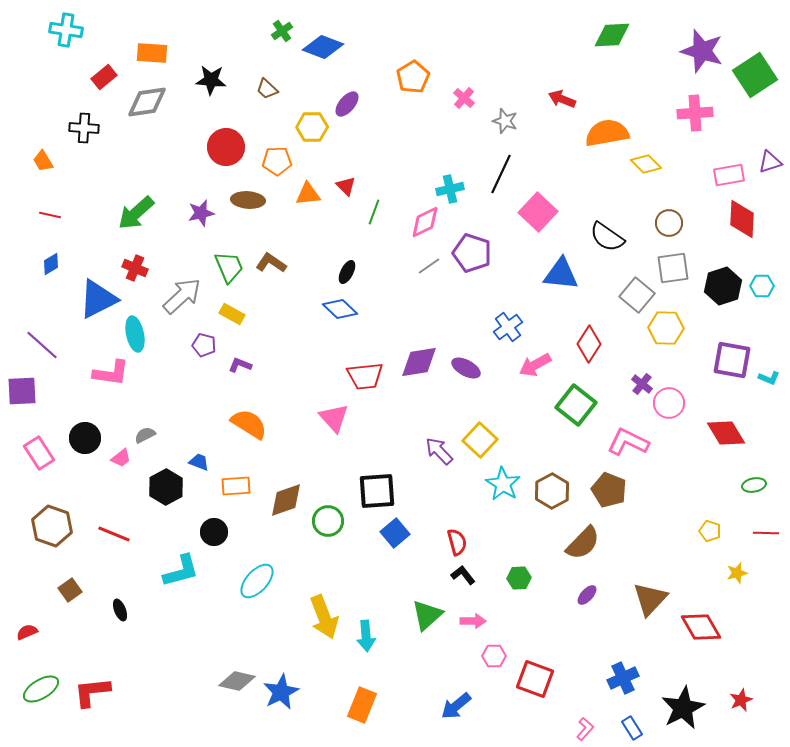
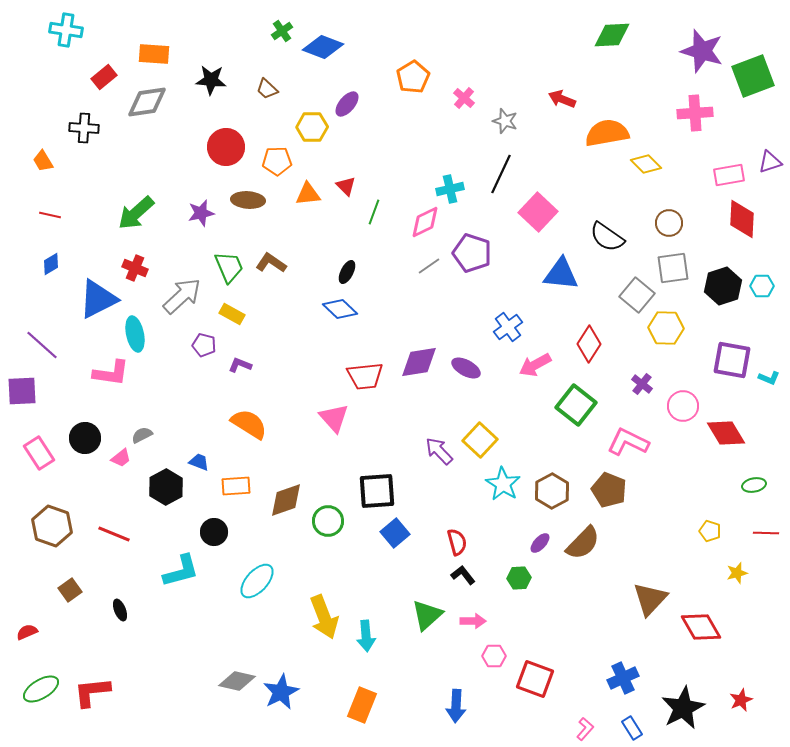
orange rectangle at (152, 53): moved 2 px right, 1 px down
green square at (755, 75): moved 2 px left, 1 px down; rotated 12 degrees clockwise
pink circle at (669, 403): moved 14 px right, 3 px down
gray semicircle at (145, 435): moved 3 px left
purple ellipse at (587, 595): moved 47 px left, 52 px up
blue arrow at (456, 706): rotated 48 degrees counterclockwise
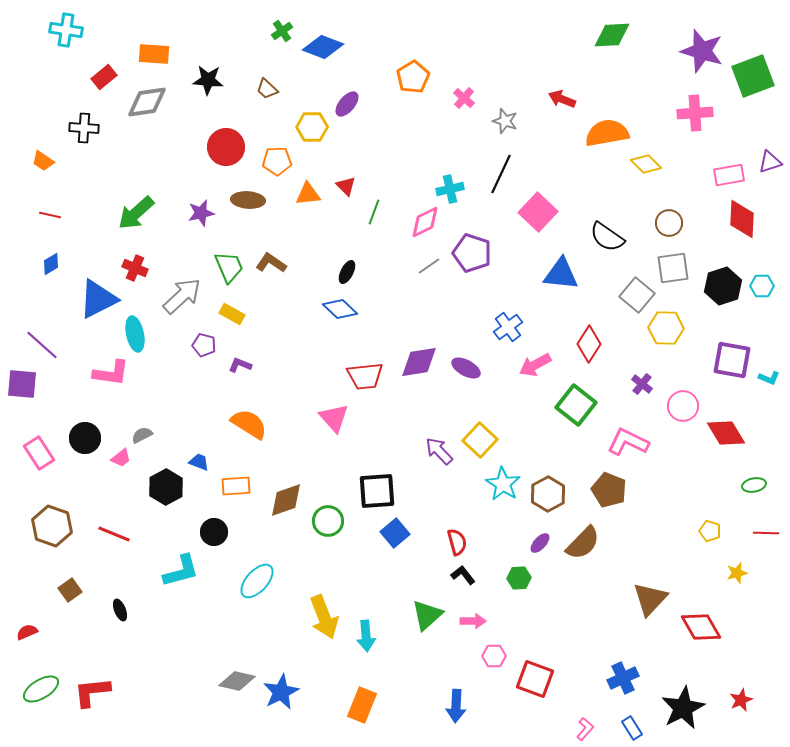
black star at (211, 80): moved 3 px left
orange trapezoid at (43, 161): rotated 25 degrees counterclockwise
purple square at (22, 391): moved 7 px up; rotated 8 degrees clockwise
brown hexagon at (552, 491): moved 4 px left, 3 px down
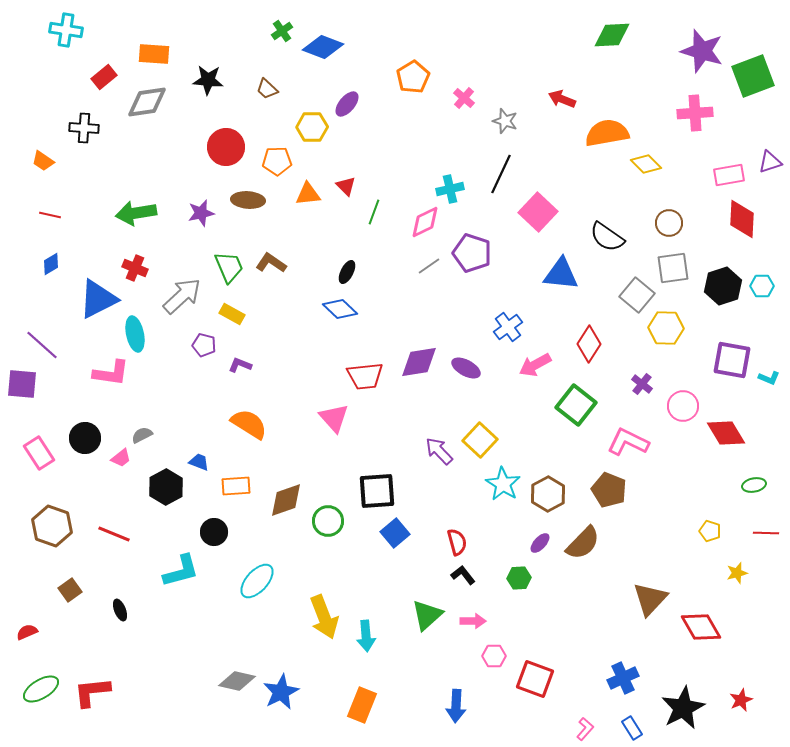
green arrow at (136, 213): rotated 33 degrees clockwise
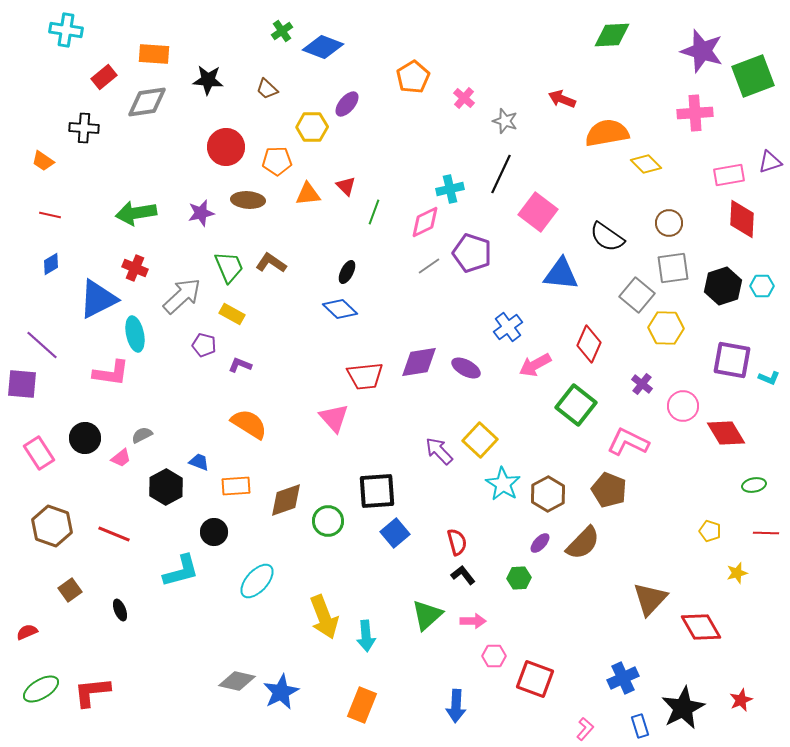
pink square at (538, 212): rotated 6 degrees counterclockwise
red diamond at (589, 344): rotated 9 degrees counterclockwise
blue rectangle at (632, 728): moved 8 px right, 2 px up; rotated 15 degrees clockwise
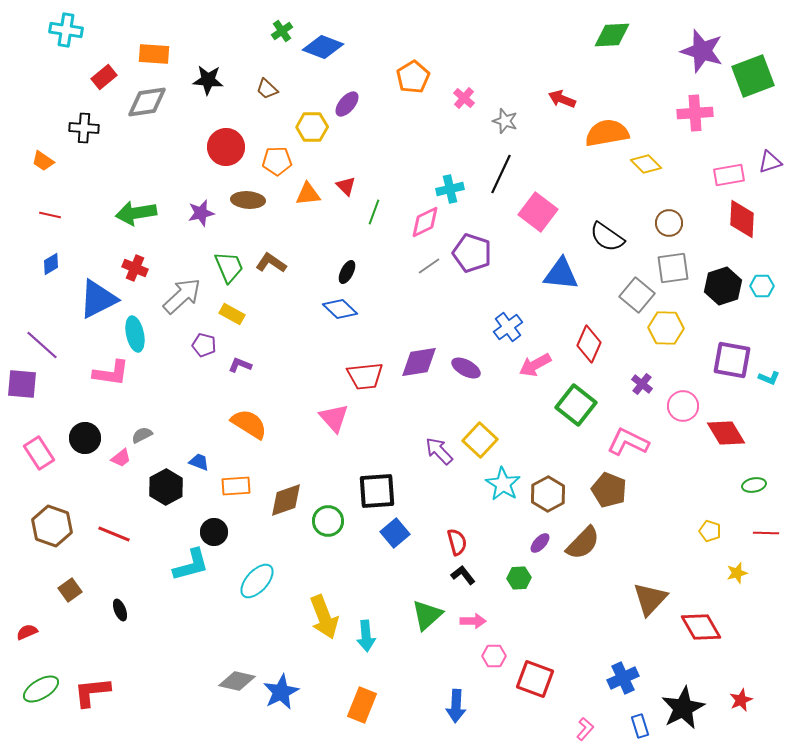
cyan L-shape at (181, 571): moved 10 px right, 6 px up
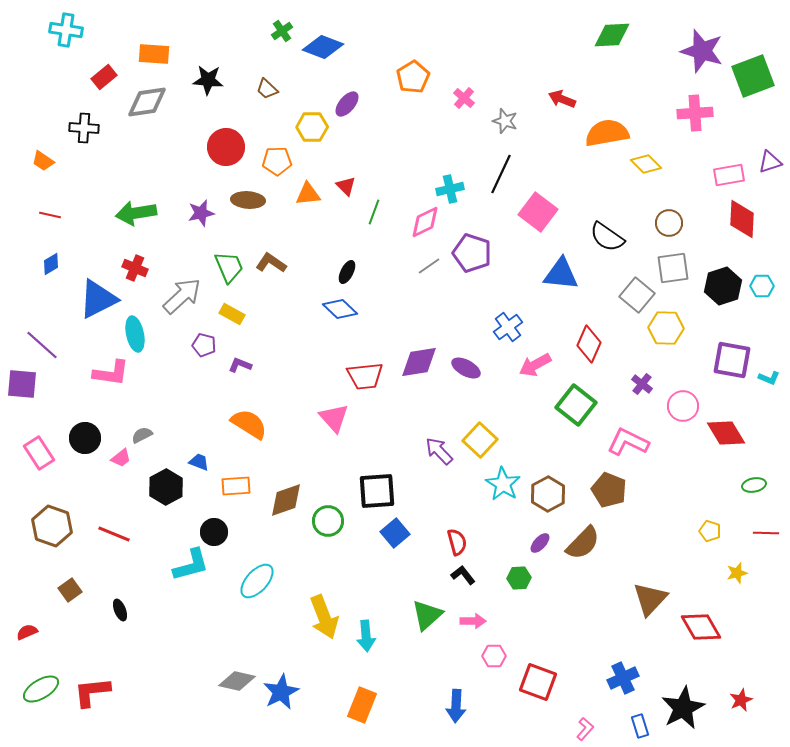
red square at (535, 679): moved 3 px right, 3 px down
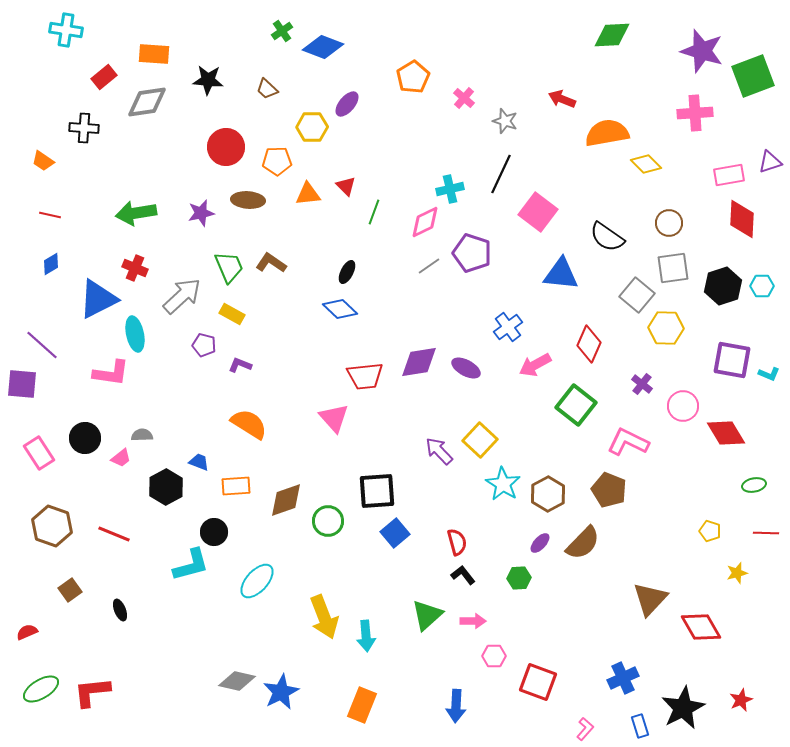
cyan L-shape at (769, 378): moved 4 px up
gray semicircle at (142, 435): rotated 25 degrees clockwise
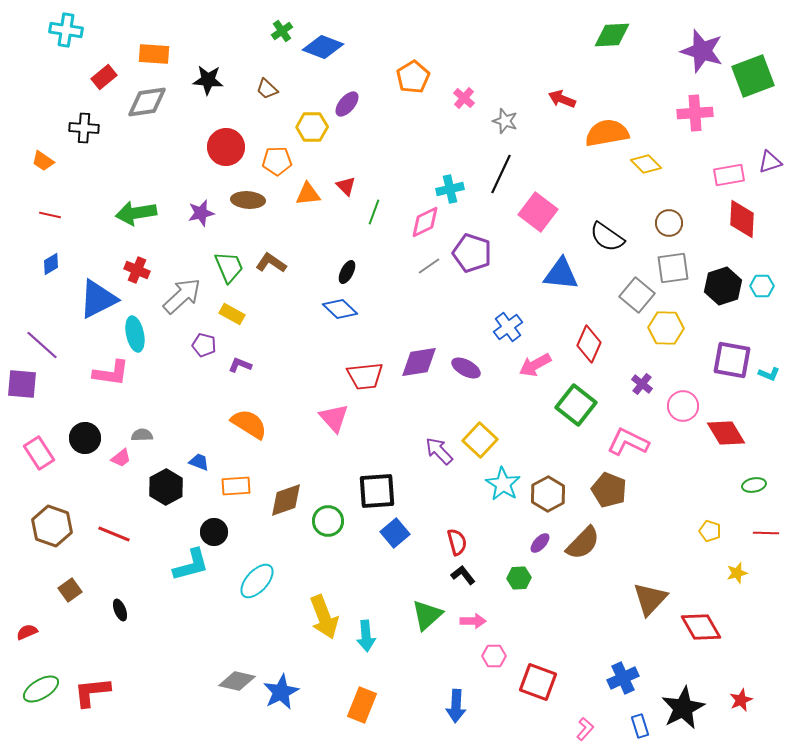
red cross at (135, 268): moved 2 px right, 2 px down
